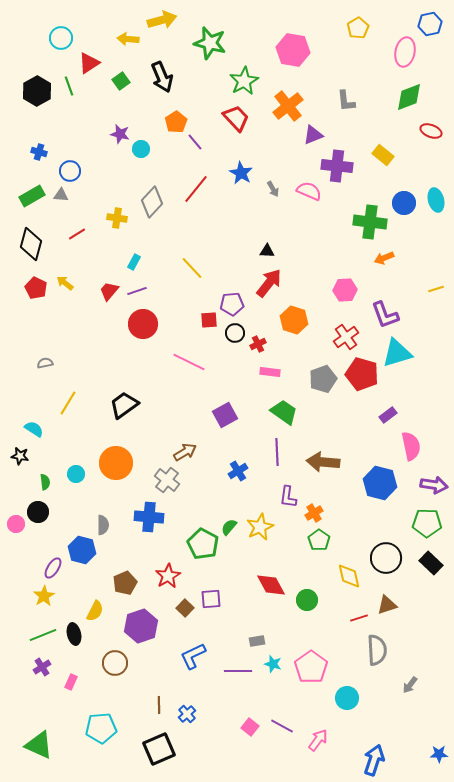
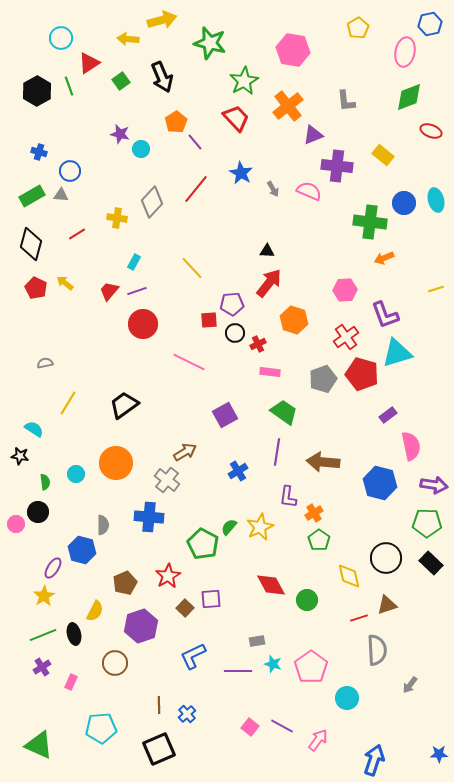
purple line at (277, 452): rotated 12 degrees clockwise
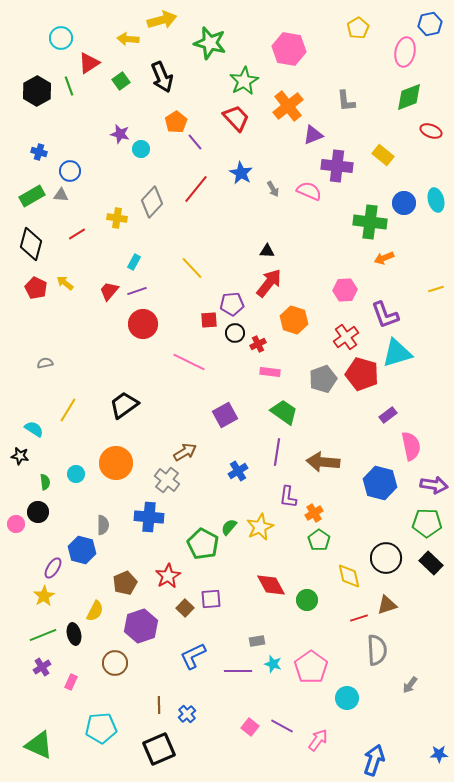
pink hexagon at (293, 50): moved 4 px left, 1 px up
yellow line at (68, 403): moved 7 px down
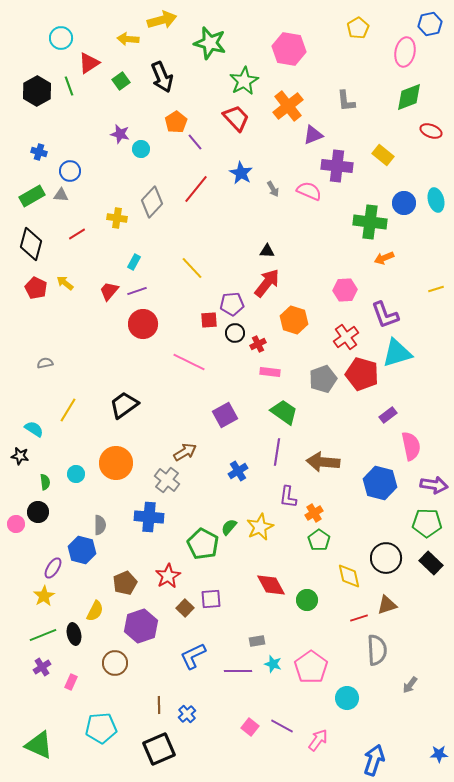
red arrow at (269, 283): moved 2 px left
gray semicircle at (103, 525): moved 3 px left
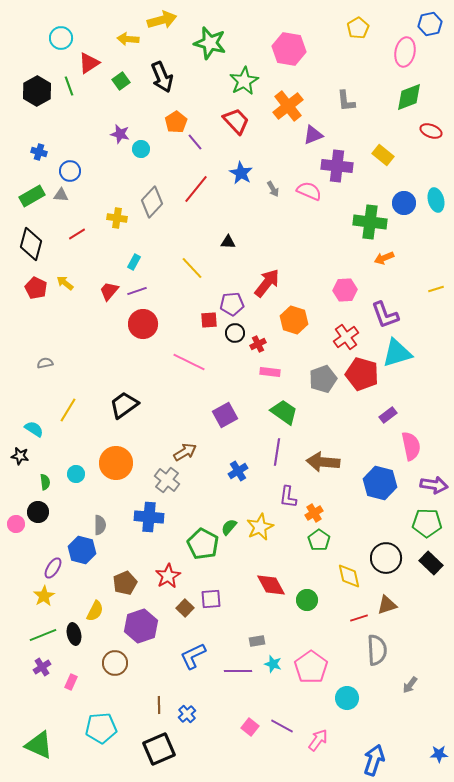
red trapezoid at (236, 118): moved 3 px down
black triangle at (267, 251): moved 39 px left, 9 px up
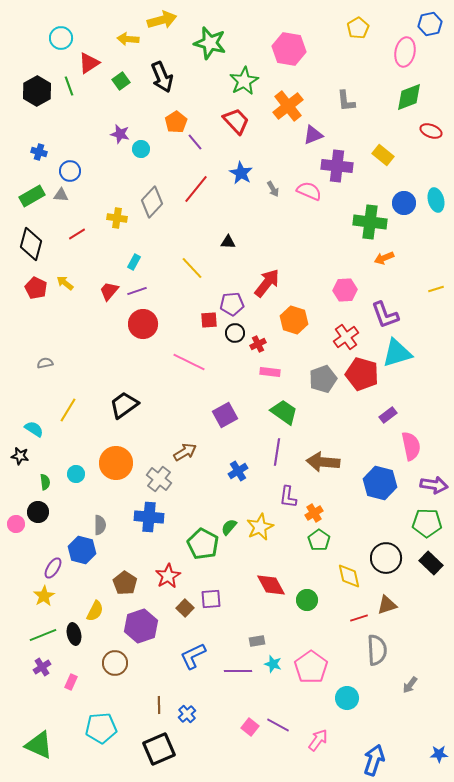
gray cross at (167, 480): moved 8 px left, 1 px up
brown pentagon at (125, 583): rotated 15 degrees counterclockwise
purple line at (282, 726): moved 4 px left, 1 px up
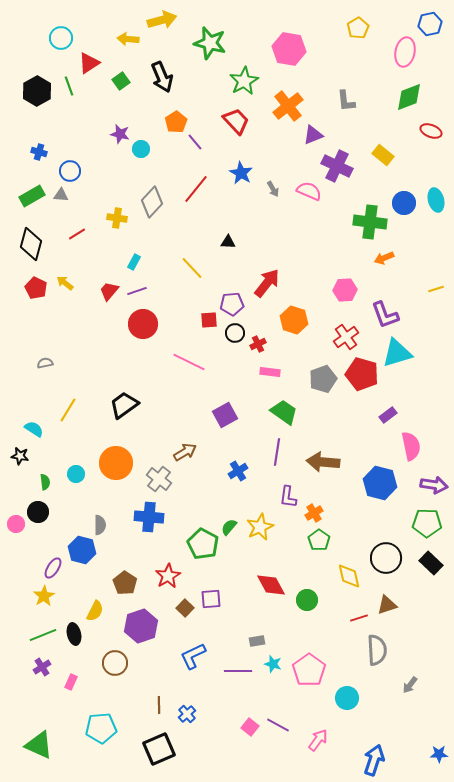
purple cross at (337, 166): rotated 20 degrees clockwise
pink pentagon at (311, 667): moved 2 px left, 3 px down
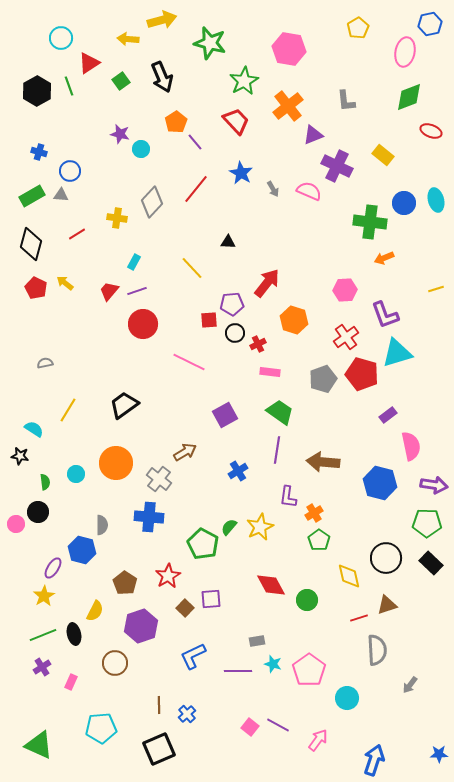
green trapezoid at (284, 412): moved 4 px left
purple line at (277, 452): moved 2 px up
gray semicircle at (100, 525): moved 2 px right
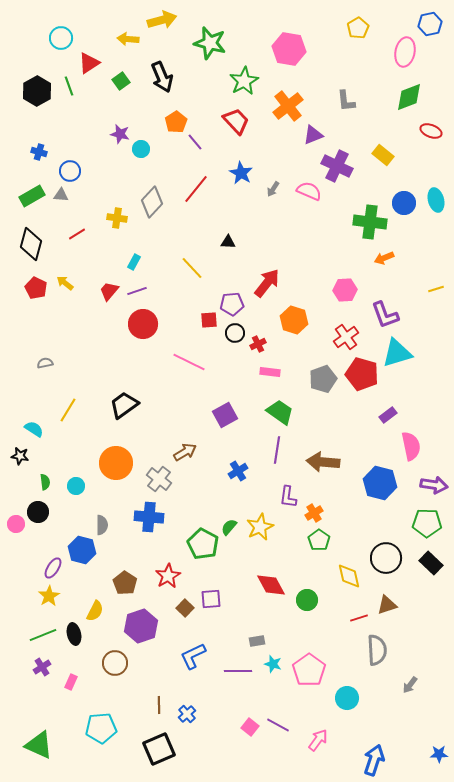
gray arrow at (273, 189): rotated 63 degrees clockwise
cyan circle at (76, 474): moved 12 px down
yellow star at (44, 596): moved 5 px right
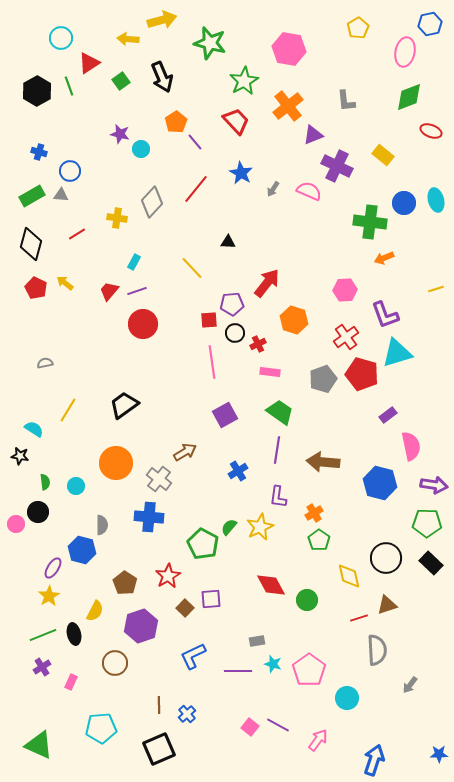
pink line at (189, 362): moved 23 px right; rotated 56 degrees clockwise
purple L-shape at (288, 497): moved 10 px left
